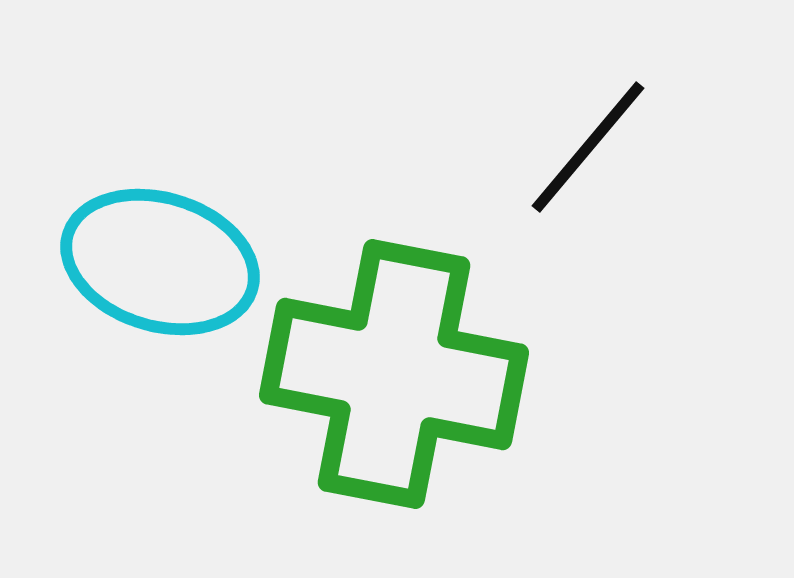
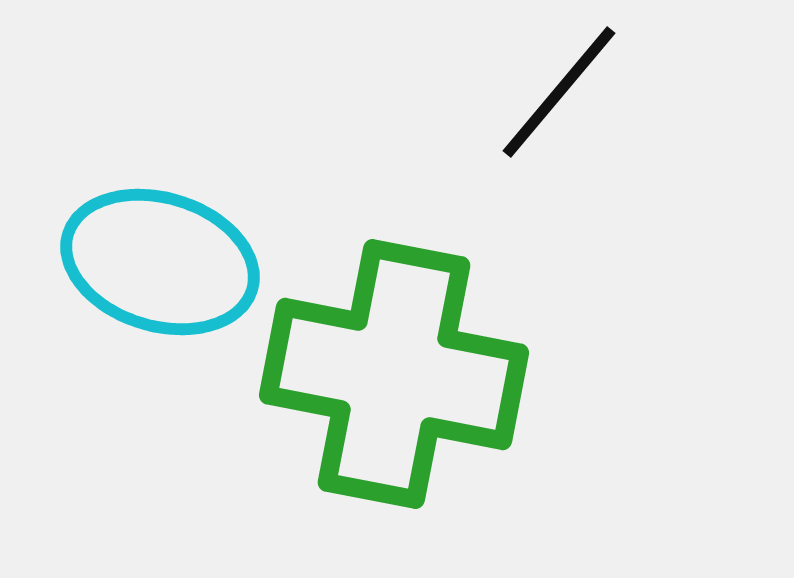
black line: moved 29 px left, 55 px up
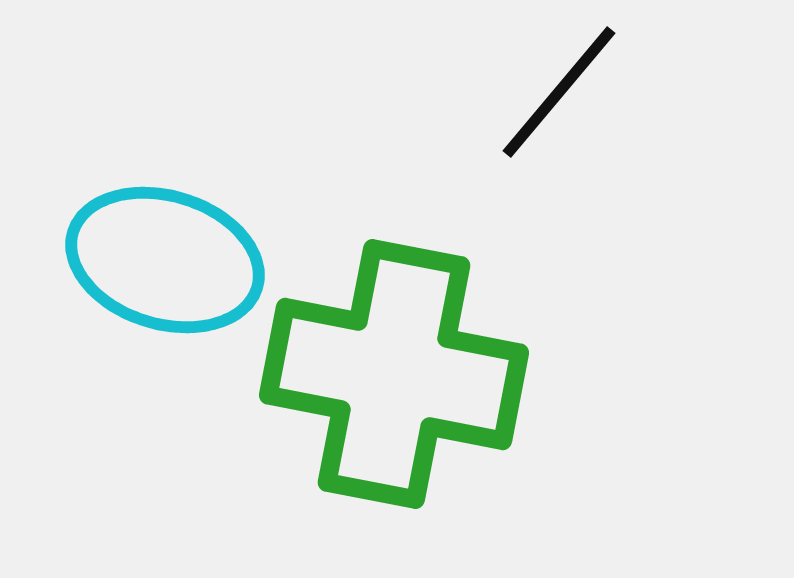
cyan ellipse: moved 5 px right, 2 px up
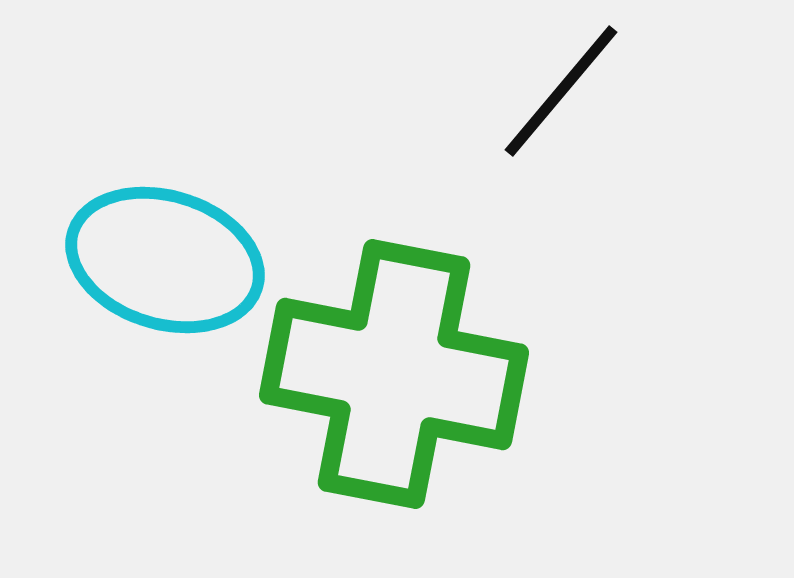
black line: moved 2 px right, 1 px up
